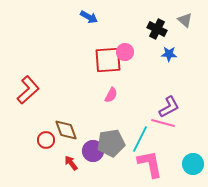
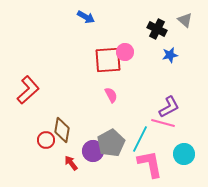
blue arrow: moved 3 px left
blue star: moved 1 px right, 1 px down; rotated 14 degrees counterclockwise
pink semicircle: rotated 56 degrees counterclockwise
brown diamond: moved 4 px left; rotated 30 degrees clockwise
gray pentagon: rotated 20 degrees counterclockwise
cyan circle: moved 9 px left, 10 px up
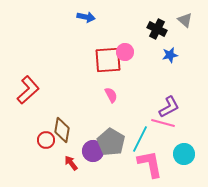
blue arrow: rotated 18 degrees counterclockwise
gray pentagon: moved 1 px up; rotated 12 degrees counterclockwise
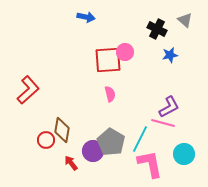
pink semicircle: moved 1 px left, 1 px up; rotated 14 degrees clockwise
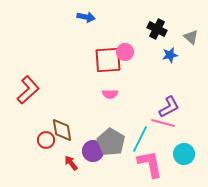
gray triangle: moved 6 px right, 17 px down
pink semicircle: rotated 105 degrees clockwise
brown diamond: rotated 20 degrees counterclockwise
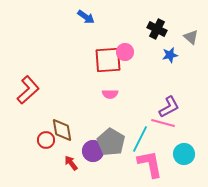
blue arrow: rotated 24 degrees clockwise
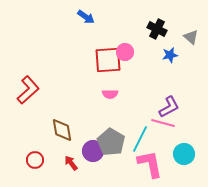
red circle: moved 11 px left, 20 px down
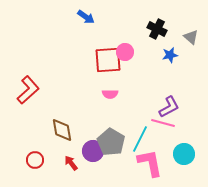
pink L-shape: moved 1 px up
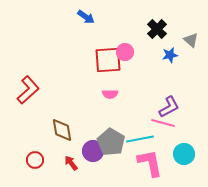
black cross: rotated 18 degrees clockwise
gray triangle: moved 3 px down
cyan line: rotated 52 degrees clockwise
